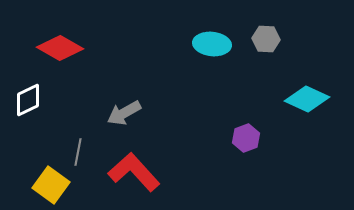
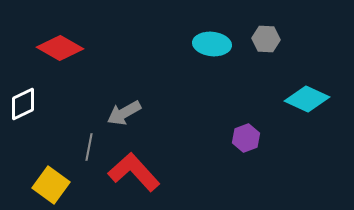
white diamond: moved 5 px left, 4 px down
gray line: moved 11 px right, 5 px up
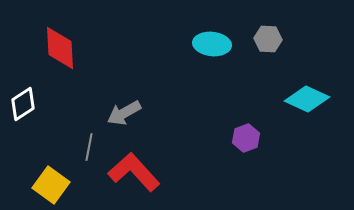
gray hexagon: moved 2 px right
red diamond: rotated 57 degrees clockwise
white diamond: rotated 8 degrees counterclockwise
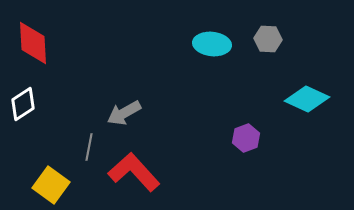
red diamond: moved 27 px left, 5 px up
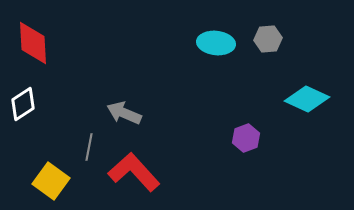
gray hexagon: rotated 8 degrees counterclockwise
cyan ellipse: moved 4 px right, 1 px up
gray arrow: rotated 52 degrees clockwise
yellow square: moved 4 px up
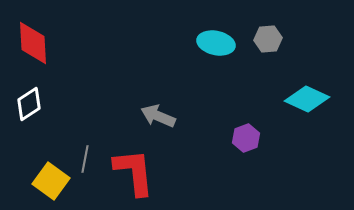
cyan ellipse: rotated 6 degrees clockwise
white diamond: moved 6 px right
gray arrow: moved 34 px right, 3 px down
gray line: moved 4 px left, 12 px down
red L-shape: rotated 36 degrees clockwise
